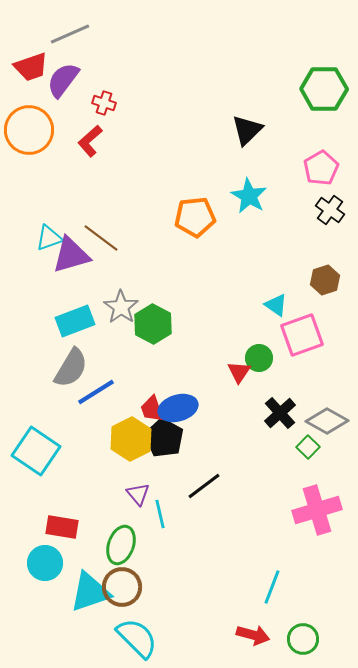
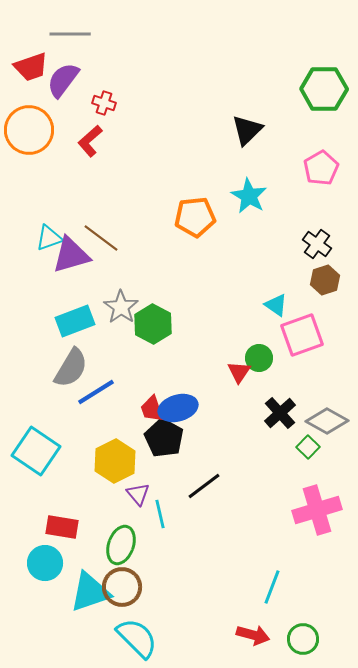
gray line at (70, 34): rotated 24 degrees clockwise
black cross at (330, 210): moved 13 px left, 34 px down
yellow hexagon at (131, 439): moved 16 px left, 22 px down
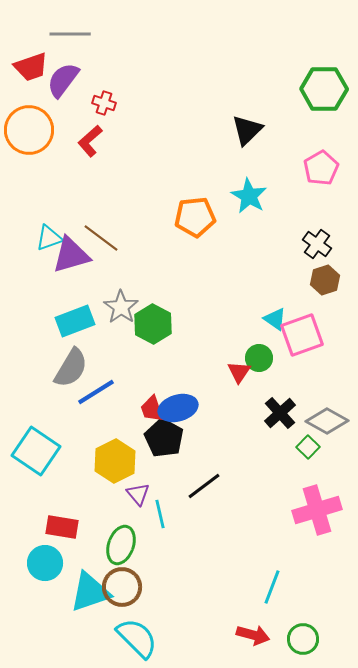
cyan triangle at (276, 305): moved 1 px left, 14 px down
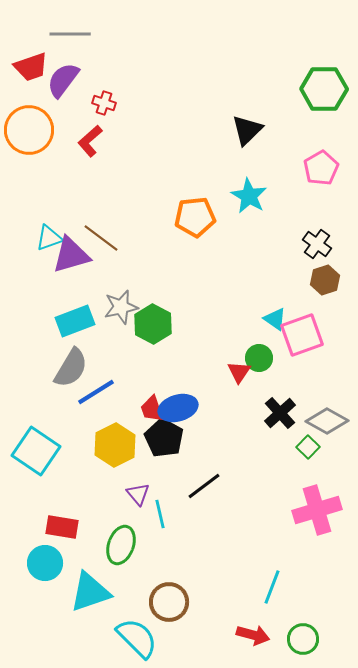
gray star at (121, 307): rotated 24 degrees clockwise
yellow hexagon at (115, 461): moved 16 px up
brown circle at (122, 587): moved 47 px right, 15 px down
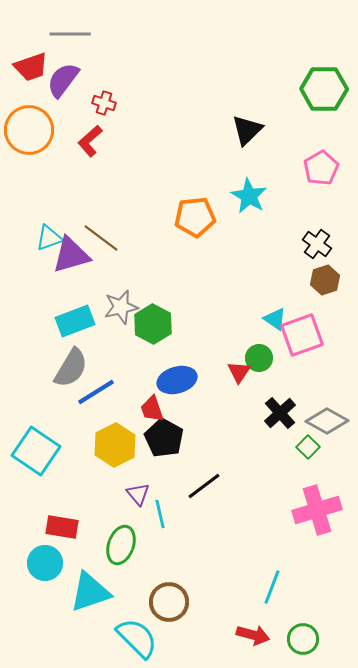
blue ellipse at (178, 408): moved 1 px left, 28 px up
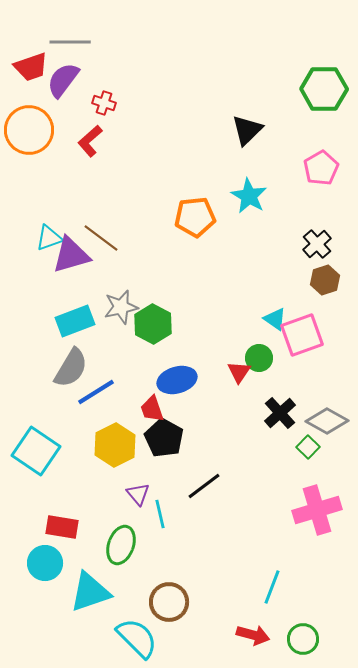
gray line at (70, 34): moved 8 px down
black cross at (317, 244): rotated 12 degrees clockwise
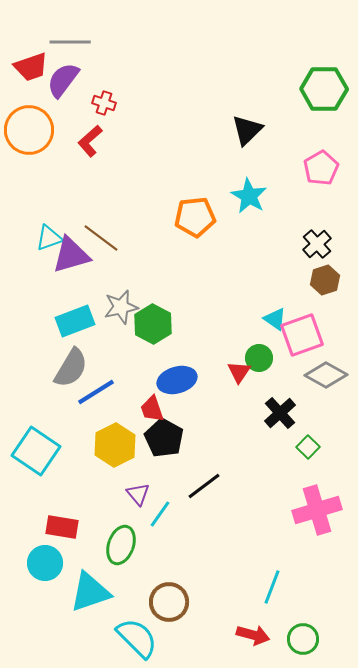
gray diamond at (327, 421): moved 1 px left, 46 px up
cyan line at (160, 514): rotated 48 degrees clockwise
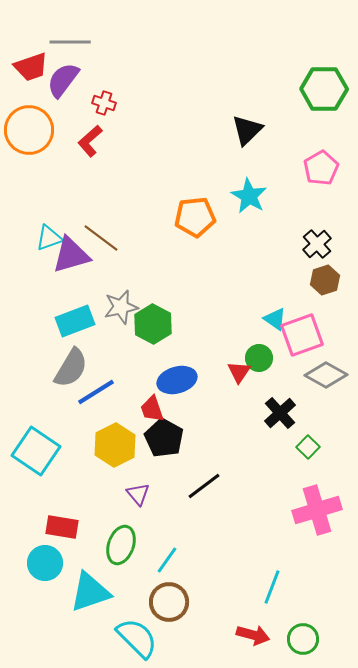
cyan line at (160, 514): moved 7 px right, 46 px down
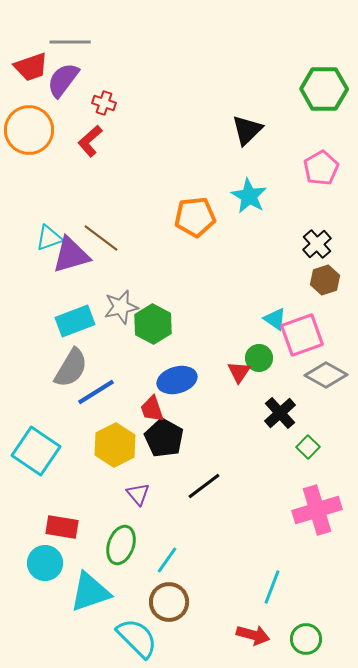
green circle at (303, 639): moved 3 px right
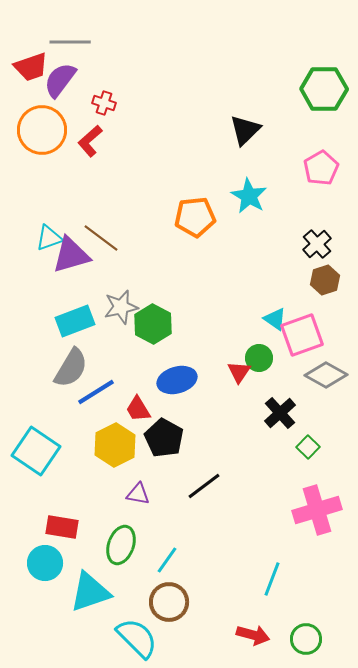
purple semicircle at (63, 80): moved 3 px left
orange circle at (29, 130): moved 13 px right
black triangle at (247, 130): moved 2 px left
red trapezoid at (152, 409): moved 14 px left; rotated 12 degrees counterclockwise
purple triangle at (138, 494): rotated 40 degrees counterclockwise
cyan line at (272, 587): moved 8 px up
